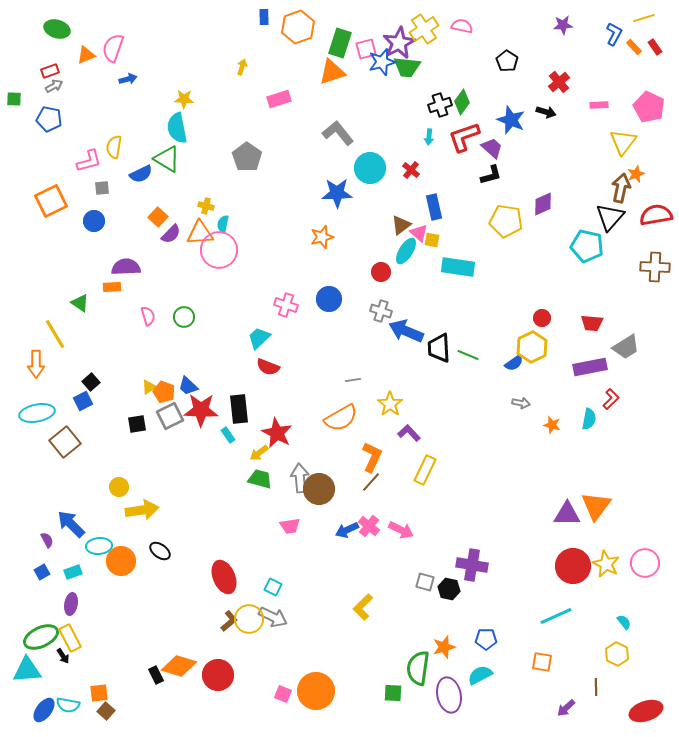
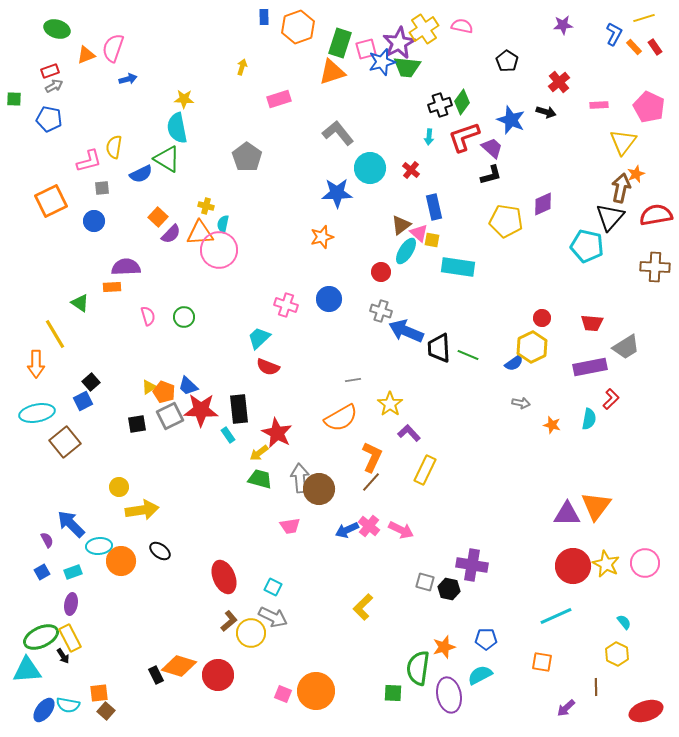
yellow circle at (249, 619): moved 2 px right, 14 px down
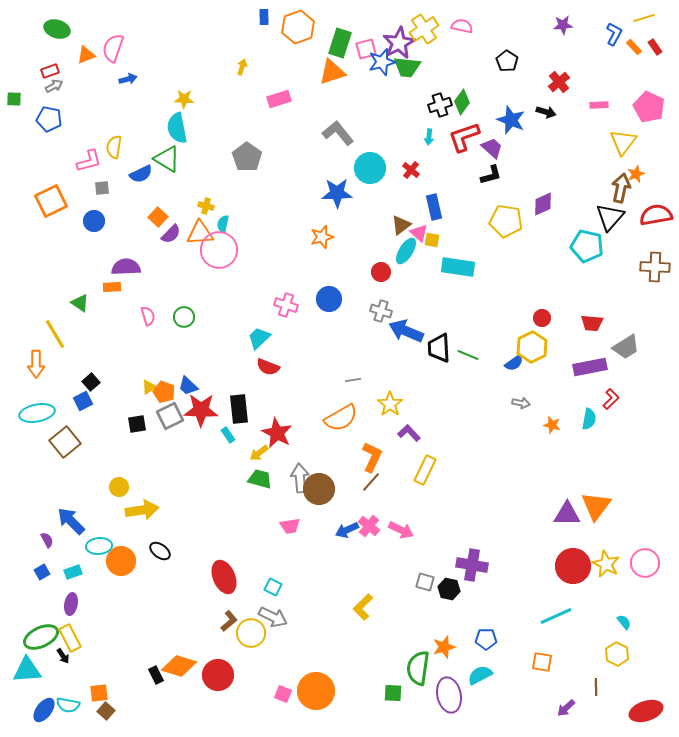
blue arrow at (71, 524): moved 3 px up
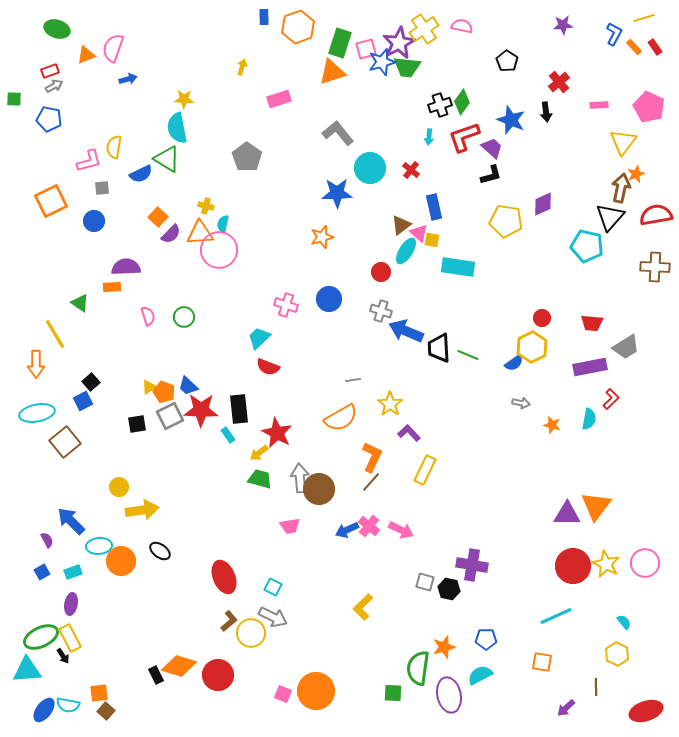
black arrow at (546, 112): rotated 66 degrees clockwise
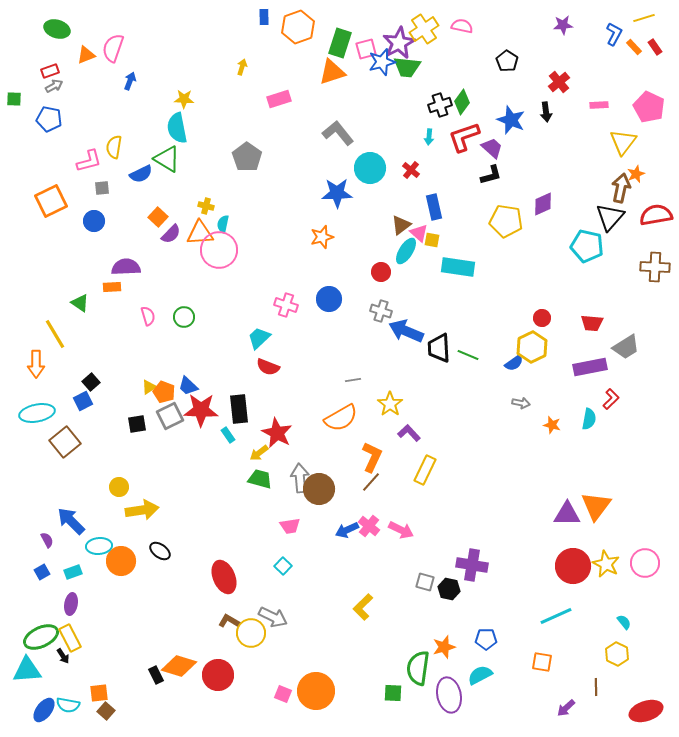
blue arrow at (128, 79): moved 2 px right, 2 px down; rotated 54 degrees counterclockwise
cyan square at (273, 587): moved 10 px right, 21 px up; rotated 18 degrees clockwise
brown L-shape at (229, 621): rotated 110 degrees counterclockwise
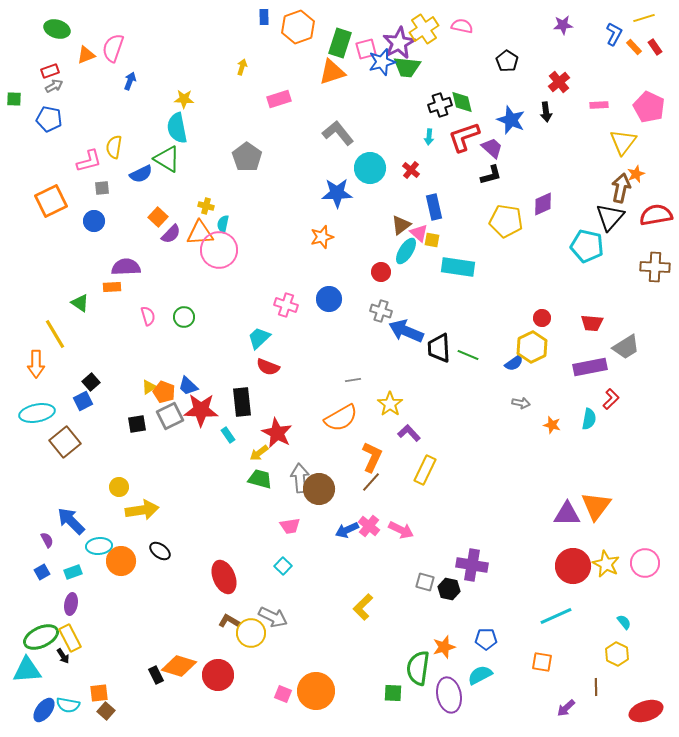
green diamond at (462, 102): rotated 50 degrees counterclockwise
black rectangle at (239, 409): moved 3 px right, 7 px up
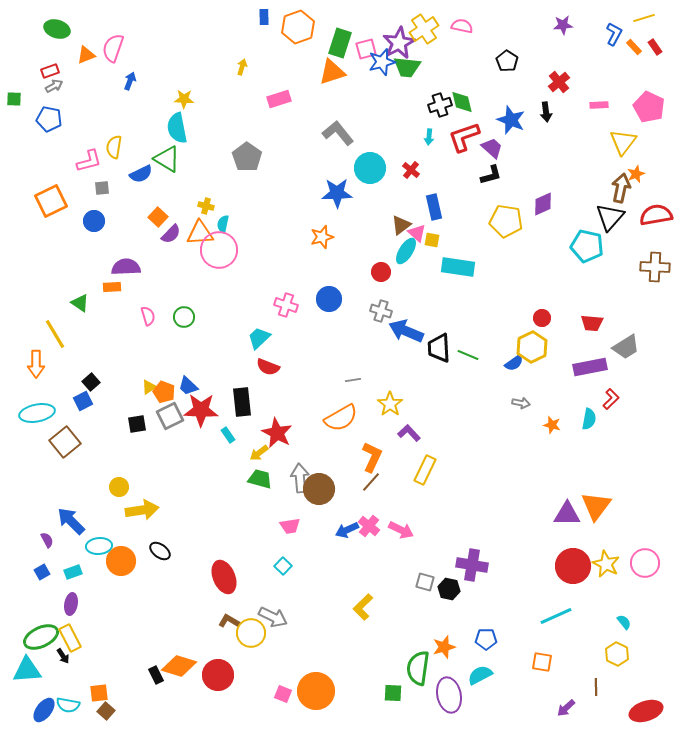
pink triangle at (419, 233): moved 2 px left
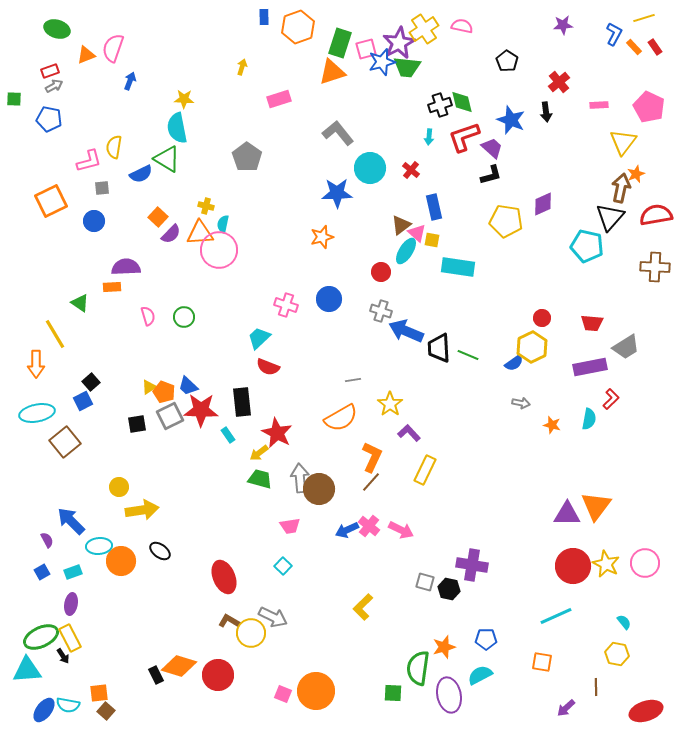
yellow hexagon at (617, 654): rotated 15 degrees counterclockwise
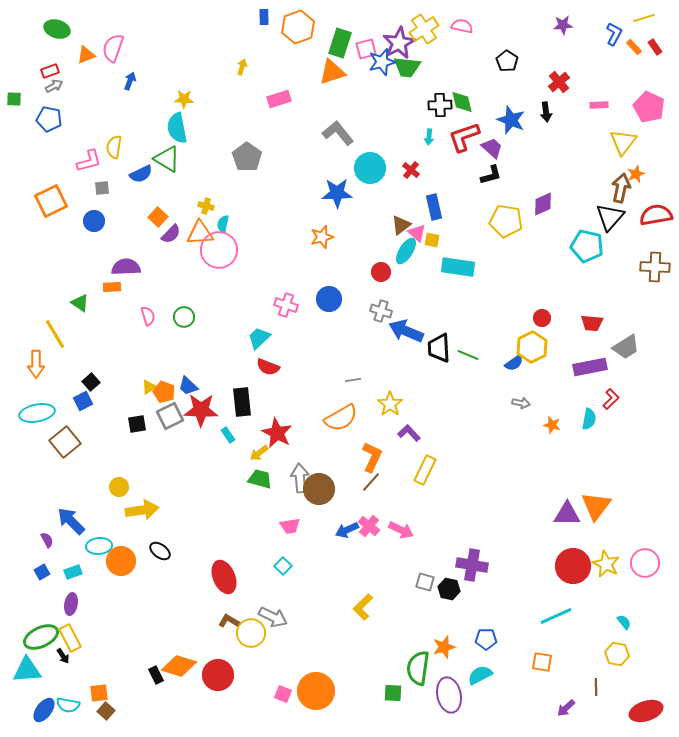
black cross at (440, 105): rotated 15 degrees clockwise
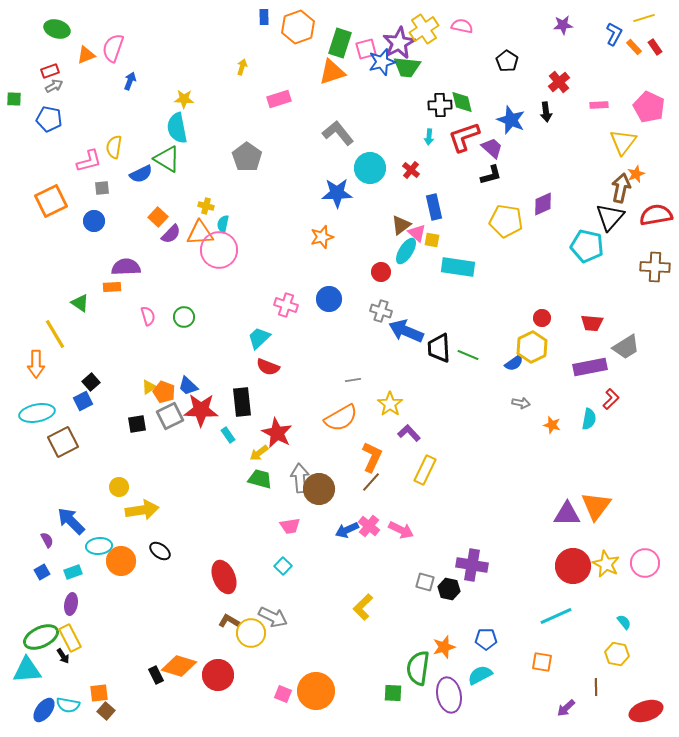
brown square at (65, 442): moved 2 px left; rotated 12 degrees clockwise
